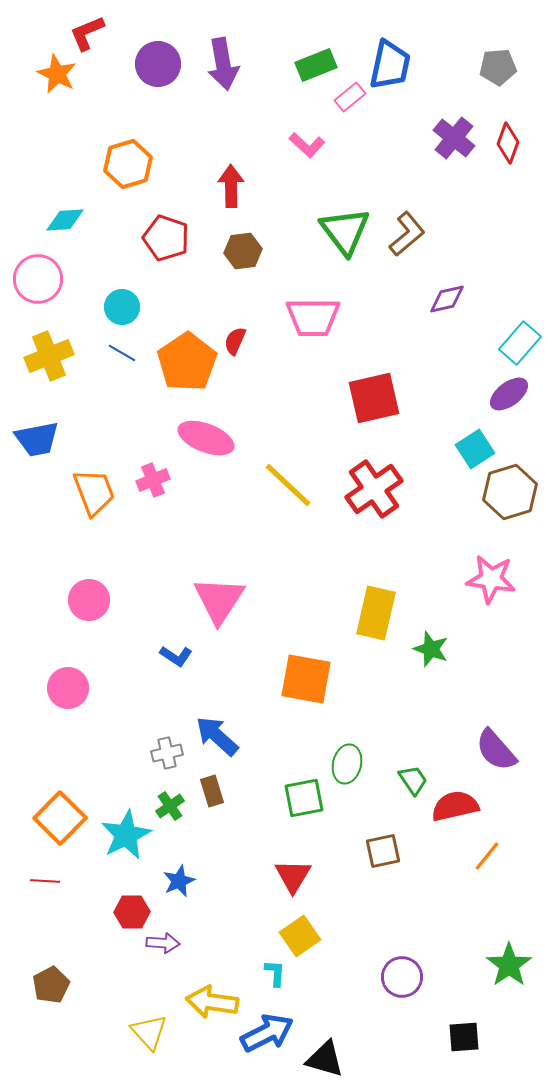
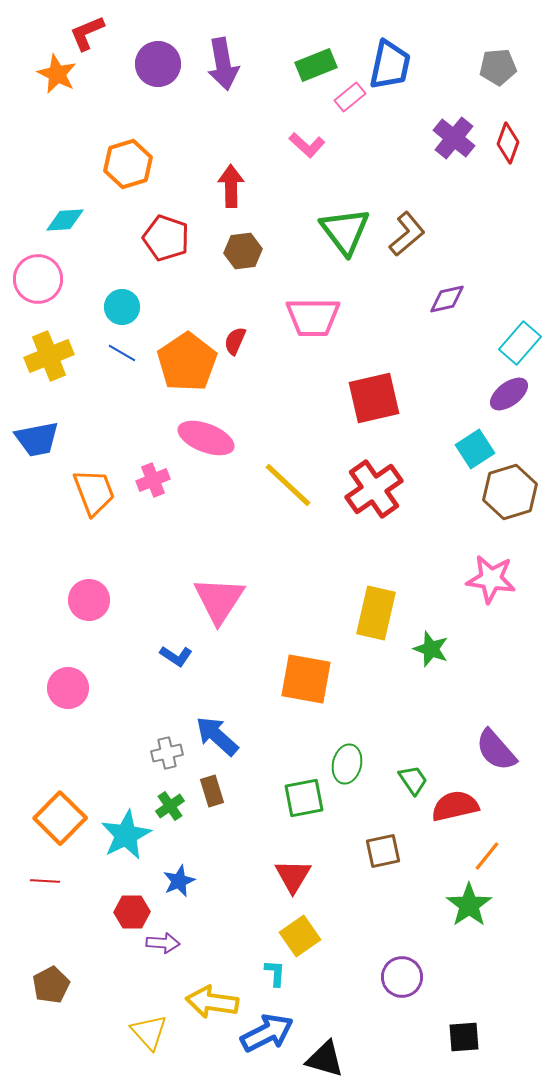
green star at (509, 965): moved 40 px left, 60 px up
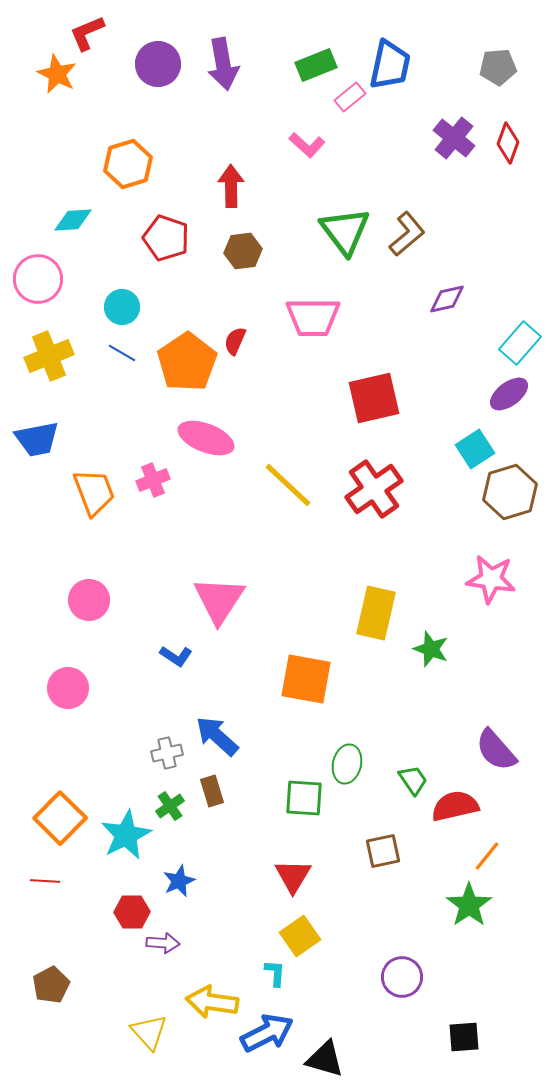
cyan diamond at (65, 220): moved 8 px right
green square at (304, 798): rotated 15 degrees clockwise
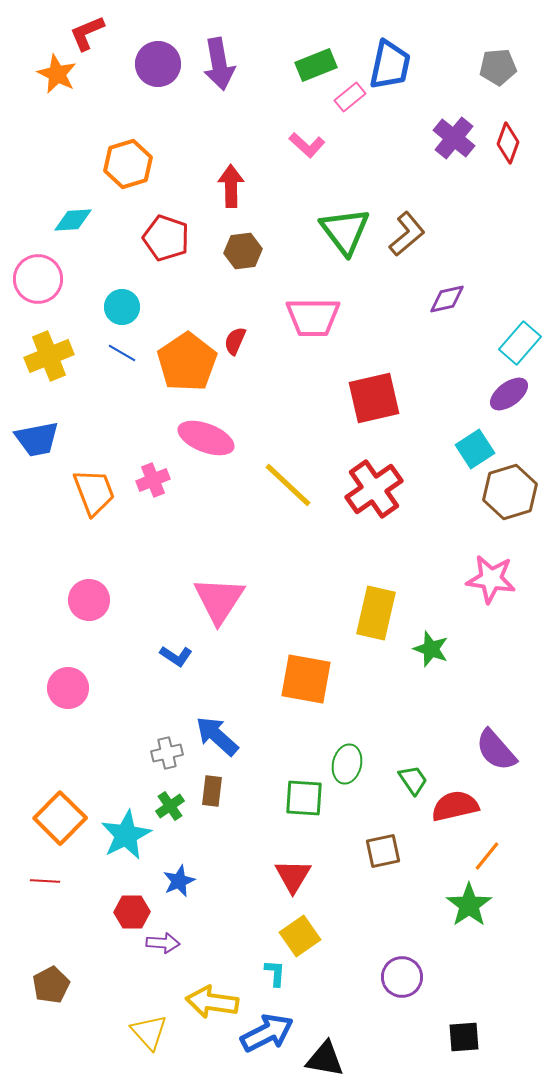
purple arrow at (223, 64): moved 4 px left
brown rectangle at (212, 791): rotated 24 degrees clockwise
black triangle at (325, 1059): rotated 6 degrees counterclockwise
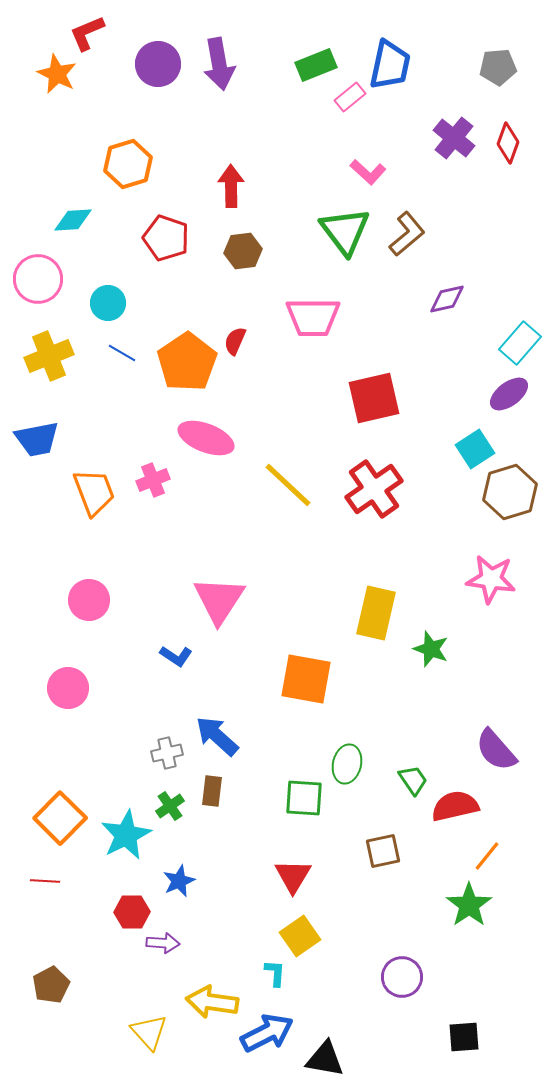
pink L-shape at (307, 145): moved 61 px right, 27 px down
cyan circle at (122, 307): moved 14 px left, 4 px up
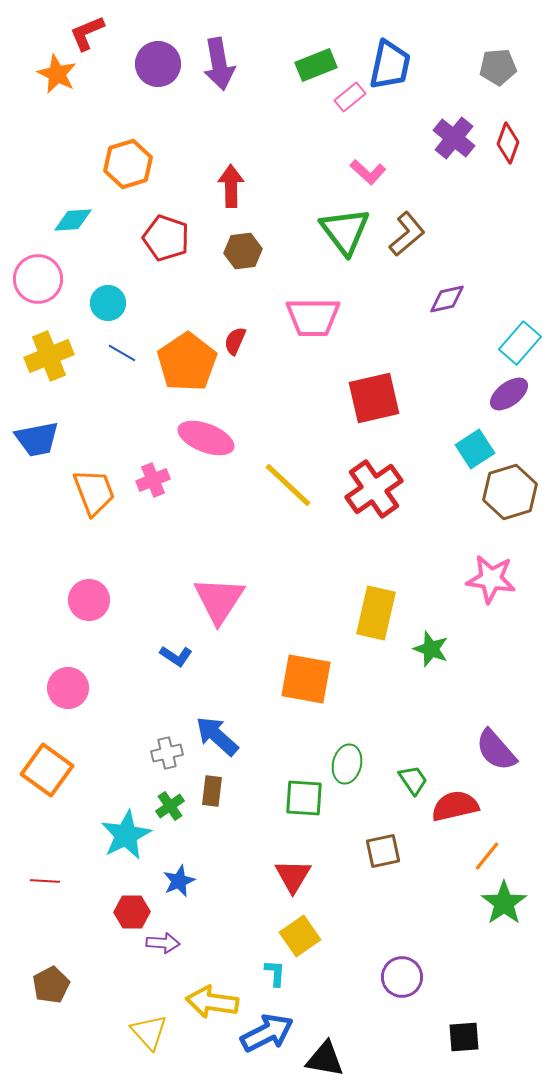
orange square at (60, 818): moved 13 px left, 48 px up; rotated 9 degrees counterclockwise
green star at (469, 905): moved 35 px right, 2 px up
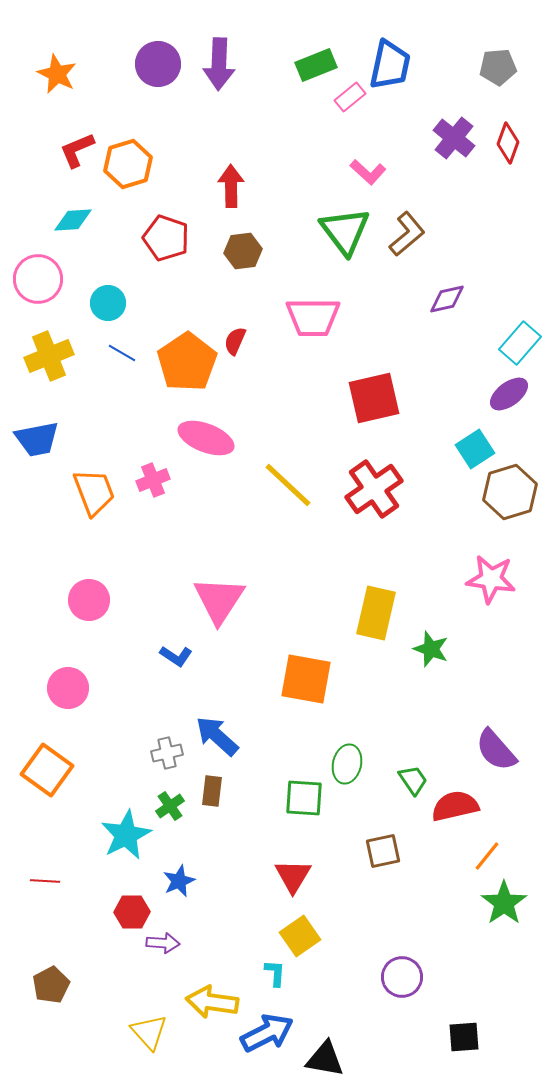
red L-shape at (87, 33): moved 10 px left, 117 px down
purple arrow at (219, 64): rotated 12 degrees clockwise
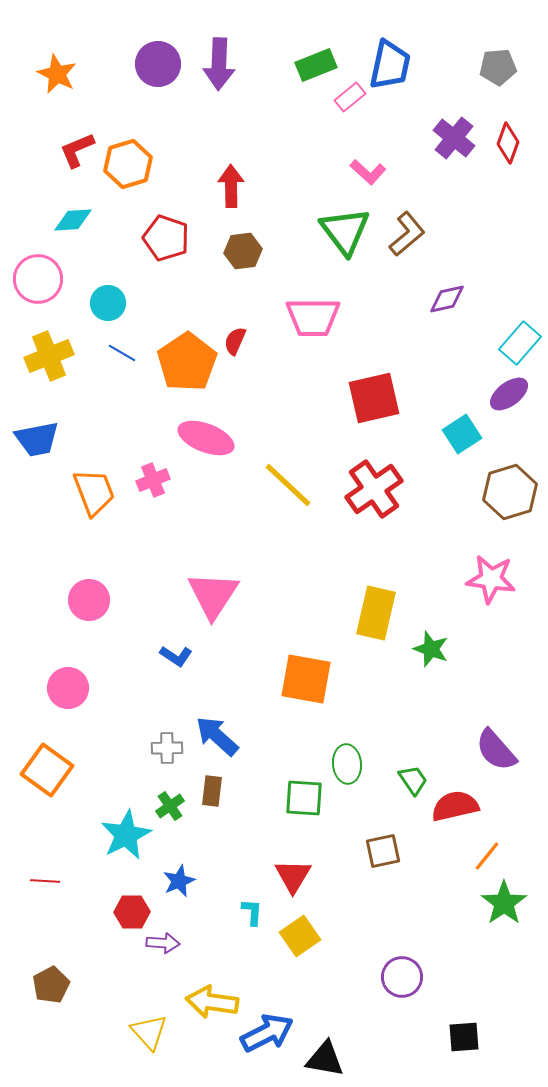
cyan square at (475, 449): moved 13 px left, 15 px up
pink triangle at (219, 600): moved 6 px left, 5 px up
gray cross at (167, 753): moved 5 px up; rotated 12 degrees clockwise
green ellipse at (347, 764): rotated 18 degrees counterclockwise
cyan L-shape at (275, 973): moved 23 px left, 61 px up
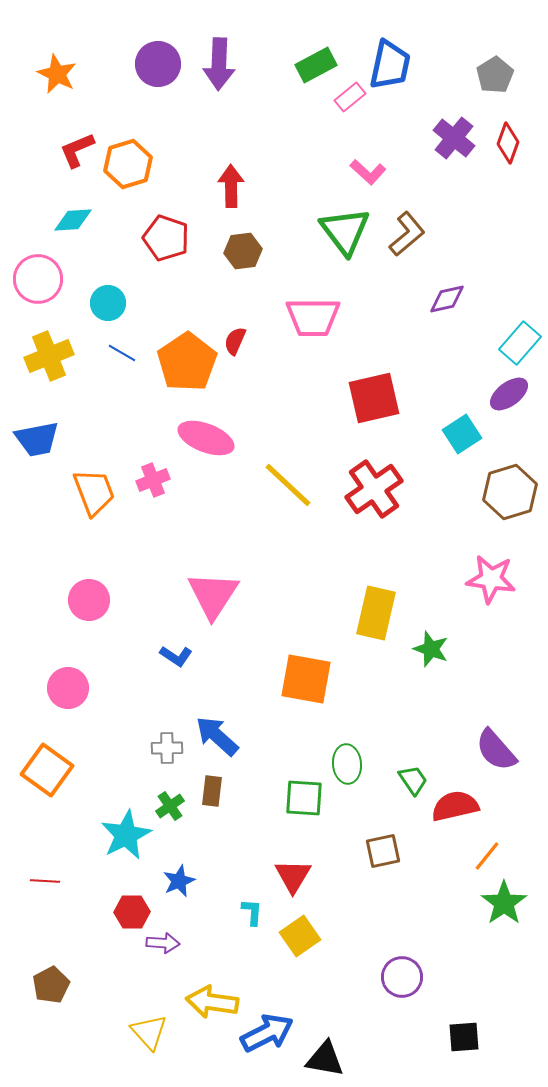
green rectangle at (316, 65): rotated 6 degrees counterclockwise
gray pentagon at (498, 67): moved 3 px left, 8 px down; rotated 27 degrees counterclockwise
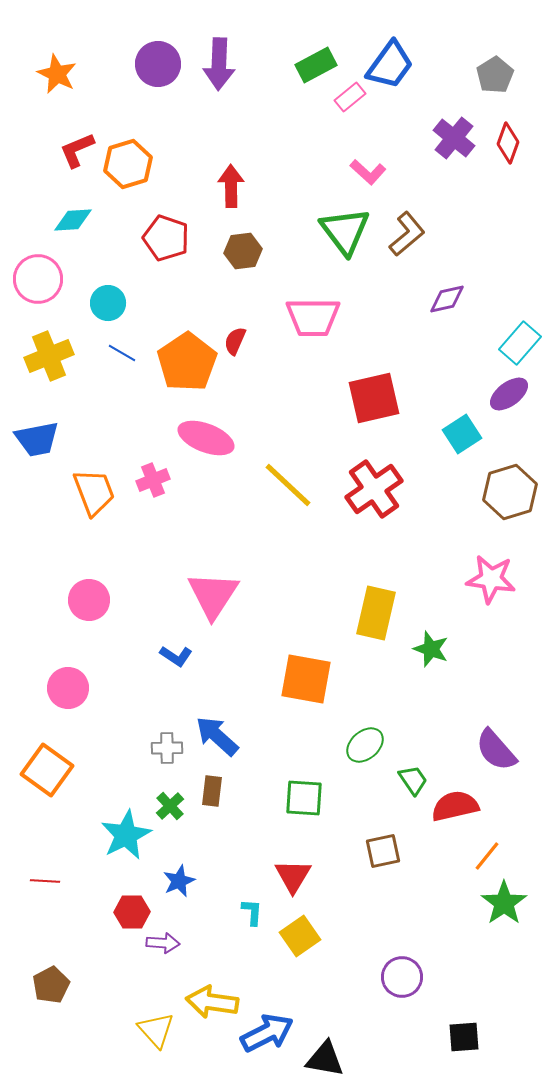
blue trapezoid at (390, 65): rotated 24 degrees clockwise
green ellipse at (347, 764): moved 18 px right, 19 px up; rotated 54 degrees clockwise
green cross at (170, 806): rotated 8 degrees counterclockwise
yellow triangle at (149, 1032): moved 7 px right, 2 px up
